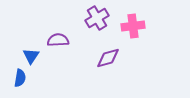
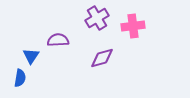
purple diamond: moved 6 px left
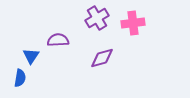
pink cross: moved 3 px up
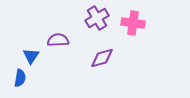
pink cross: rotated 15 degrees clockwise
